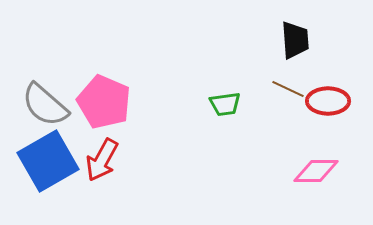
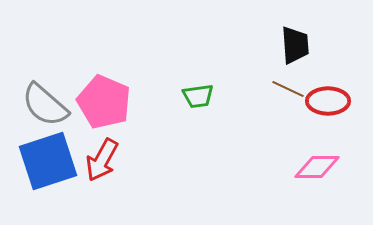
black trapezoid: moved 5 px down
green trapezoid: moved 27 px left, 8 px up
blue square: rotated 12 degrees clockwise
pink diamond: moved 1 px right, 4 px up
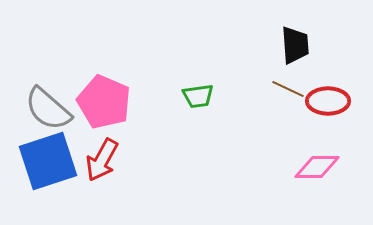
gray semicircle: moved 3 px right, 4 px down
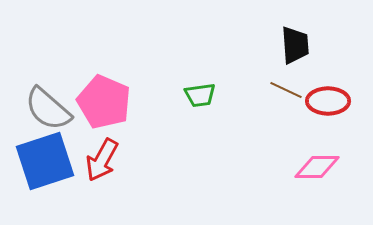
brown line: moved 2 px left, 1 px down
green trapezoid: moved 2 px right, 1 px up
blue square: moved 3 px left
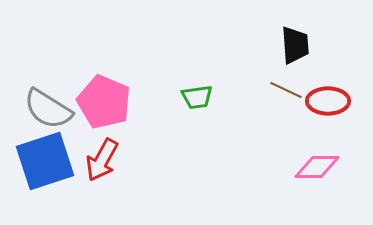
green trapezoid: moved 3 px left, 2 px down
gray semicircle: rotated 9 degrees counterclockwise
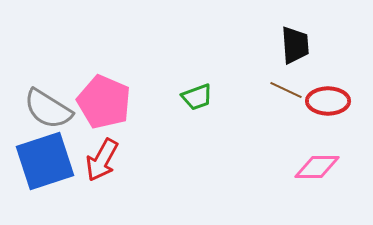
green trapezoid: rotated 12 degrees counterclockwise
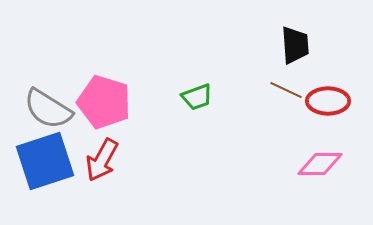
pink pentagon: rotated 6 degrees counterclockwise
pink diamond: moved 3 px right, 3 px up
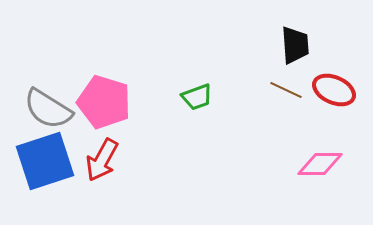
red ellipse: moved 6 px right, 11 px up; rotated 24 degrees clockwise
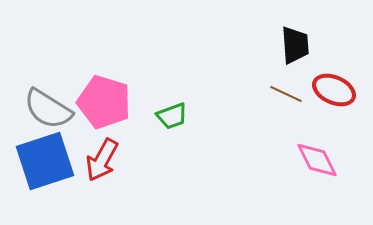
brown line: moved 4 px down
green trapezoid: moved 25 px left, 19 px down
pink diamond: moved 3 px left, 4 px up; rotated 63 degrees clockwise
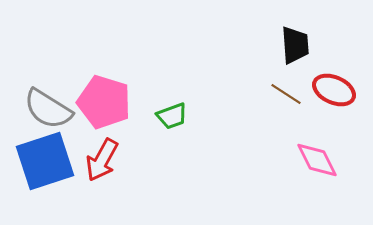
brown line: rotated 8 degrees clockwise
